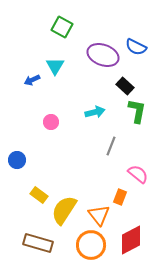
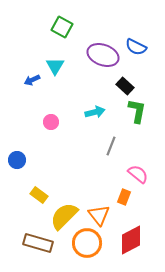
orange rectangle: moved 4 px right
yellow semicircle: moved 6 px down; rotated 12 degrees clockwise
orange circle: moved 4 px left, 2 px up
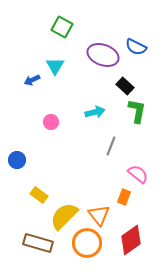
red diamond: rotated 8 degrees counterclockwise
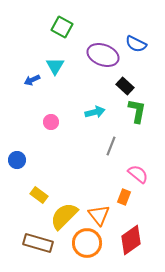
blue semicircle: moved 3 px up
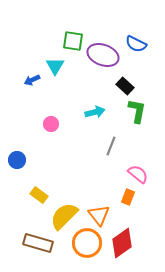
green square: moved 11 px right, 14 px down; rotated 20 degrees counterclockwise
pink circle: moved 2 px down
orange rectangle: moved 4 px right
red diamond: moved 9 px left, 3 px down
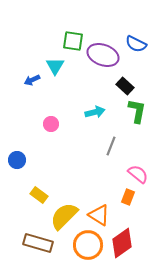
orange triangle: rotated 20 degrees counterclockwise
orange circle: moved 1 px right, 2 px down
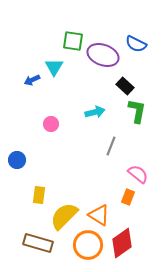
cyan triangle: moved 1 px left, 1 px down
yellow rectangle: rotated 60 degrees clockwise
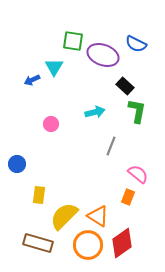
blue circle: moved 4 px down
orange triangle: moved 1 px left, 1 px down
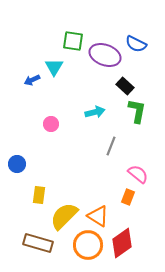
purple ellipse: moved 2 px right
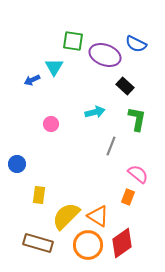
green L-shape: moved 8 px down
yellow semicircle: moved 2 px right
